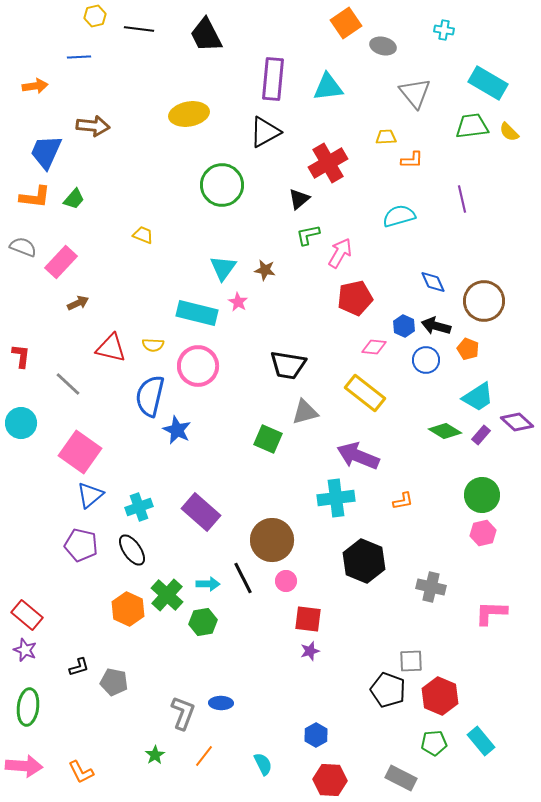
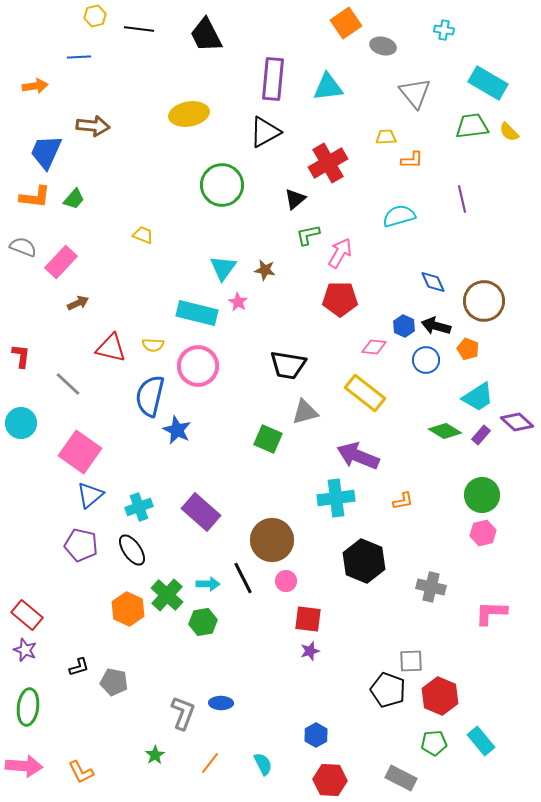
black triangle at (299, 199): moved 4 px left
red pentagon at (355, 298): moved 15 px left, 1 px down; rotated 12 degrees clockwise
orange line at (204, 756): moved 6 px right, 7 px down
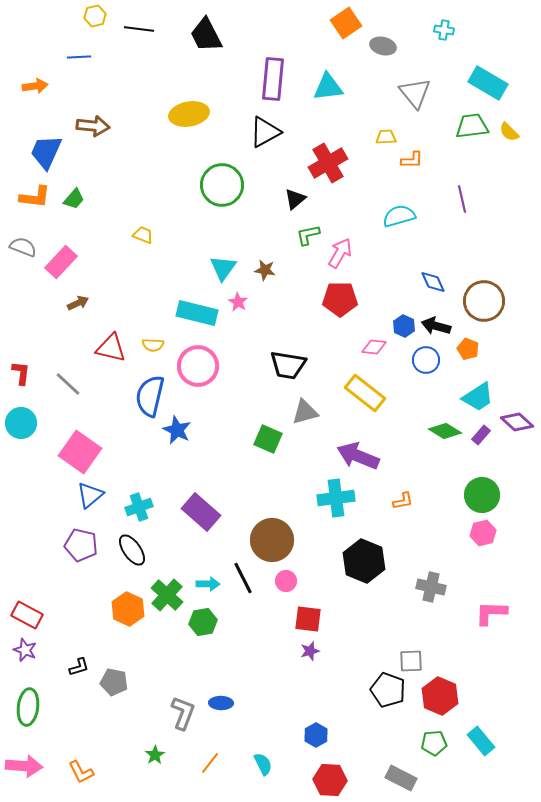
red L-shape at (21, 356): moved 17 px down
red rectangle at (27, 615): rotated 12 degrees counterclockwise
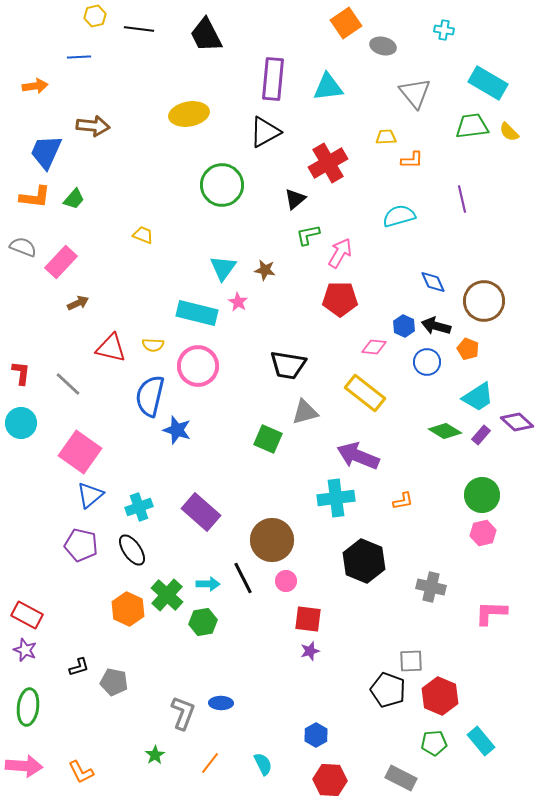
blue circle at (426, 360): moved 1 px right, 2 px down
blue star at (177, 430): rotated 8 degrees counterclockwise
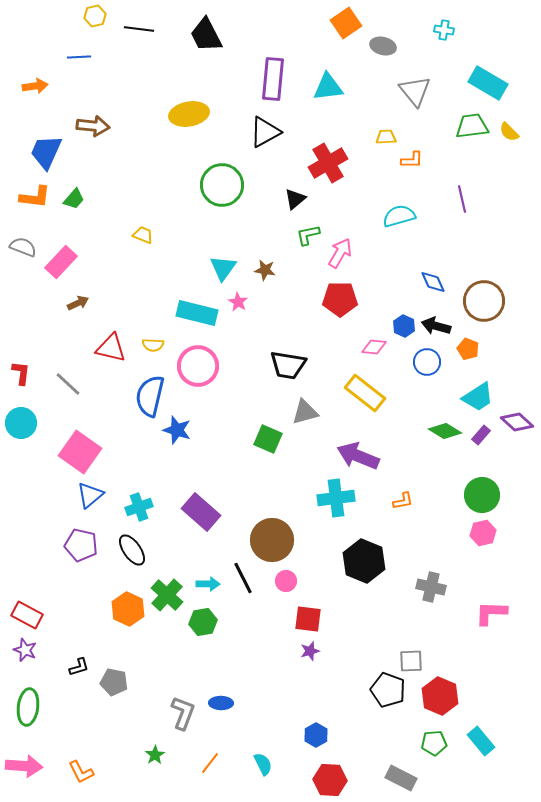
gray triangle at (415, 93): moved 2 px up
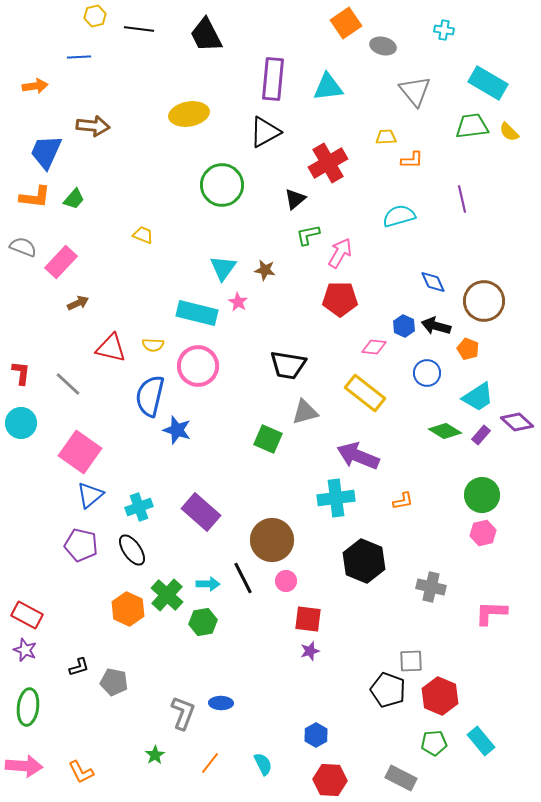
blue circle at (427, 362): moved 11 px down
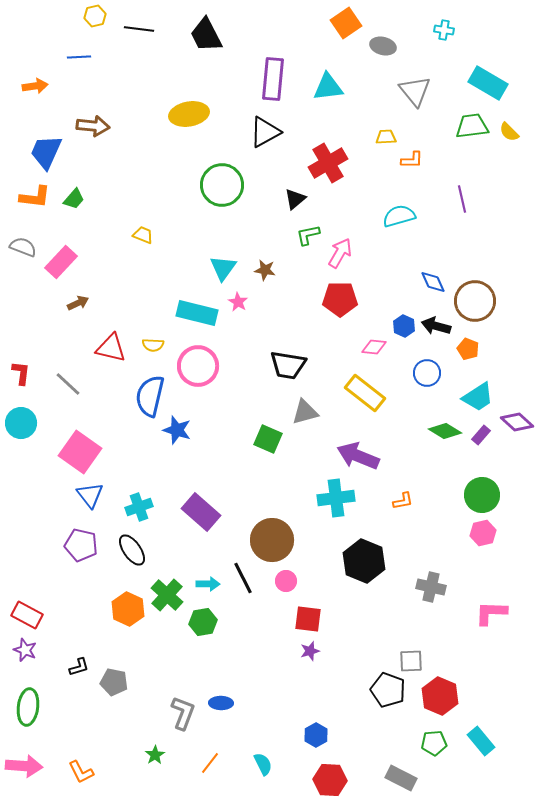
brown circle at (484, 301): moved 9 px left
blue triangle at (90, 495): rotated 28 degrees counterclockwise
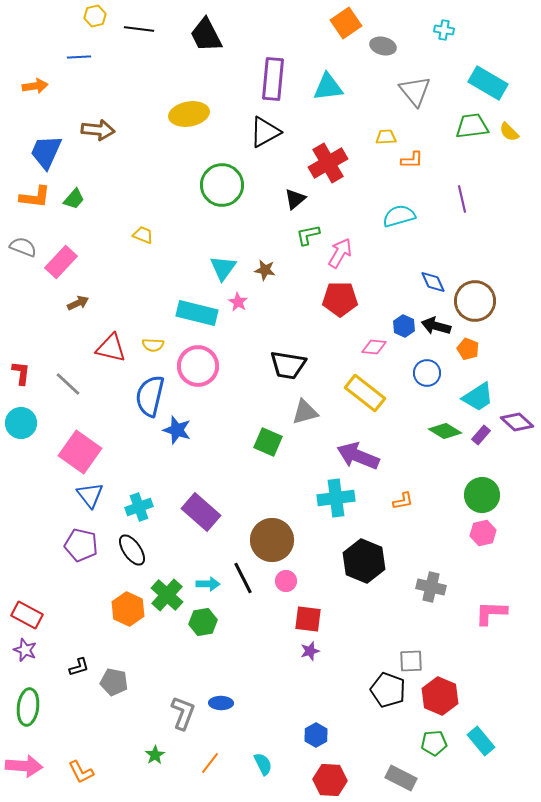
brown arrow at (93, 126): moved 5 px right, 4 px down
green square at (268, 439): moved 3 px down
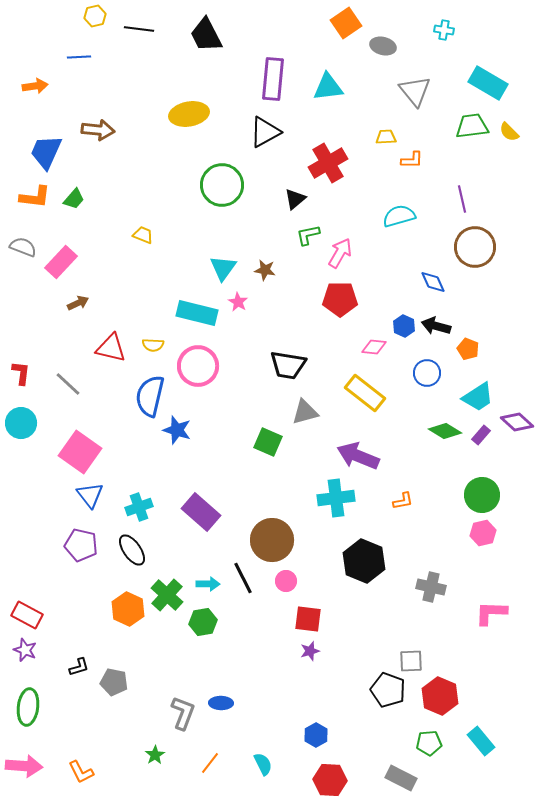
brown circle at (475, 301): moved 54 px up
green pentagon at (434, 743): moved 5 px left
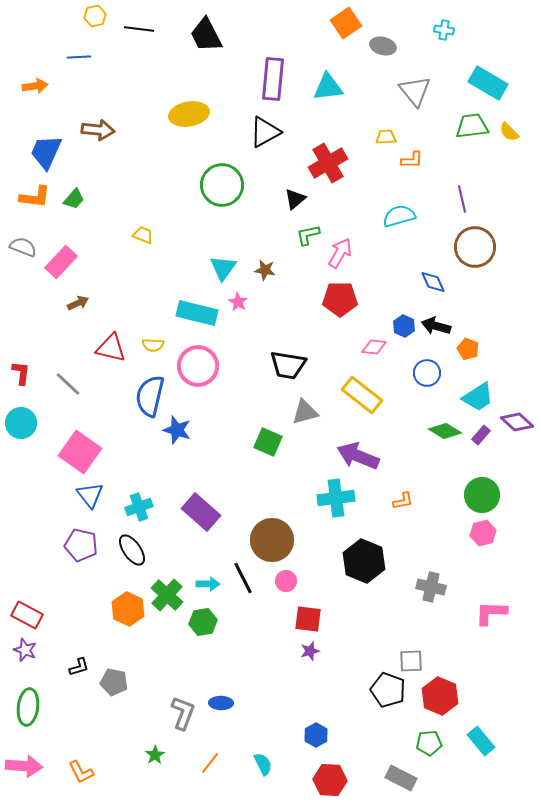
yellow rectangle at (365, 393): moved 3 px left, 2 px down
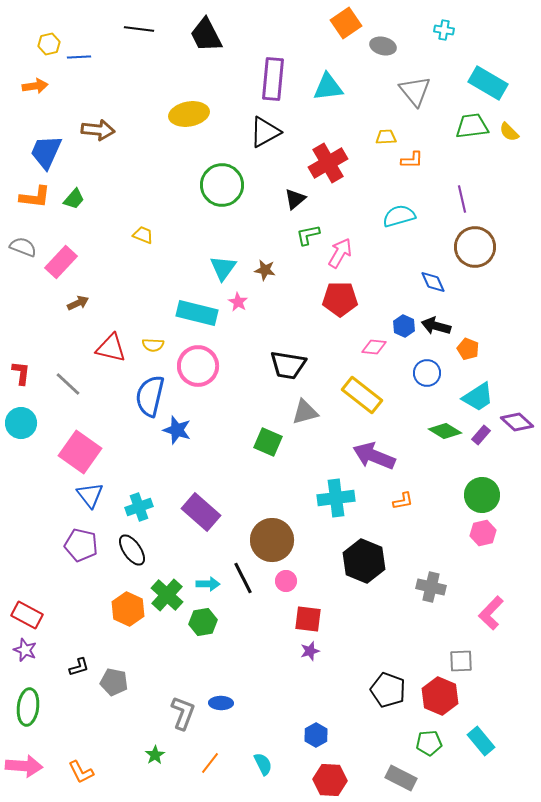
yellow hexagon at (95, 16): moved 46 px left, 28 px down
purple arrow at (358, 456): moved 16 px right
pink L-shape at (491, 613): rotated 48 degrees counterclockwise
gray square at (411, 661): moved 50 px right
